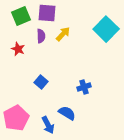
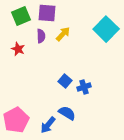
blue square: moved 24 px right, 1 px up
pink pentagon: moved 2 px down
blue arrow: rotated 66 degrees clockwise
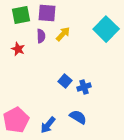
green square: moved 1 px up; rotated 12 degrees clockwise
blue semicircle: moved 11 px right, 4 px down
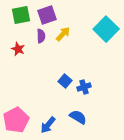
purple square: moved 2 px down; rotated 24 degrees counterclockwise
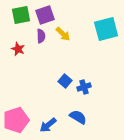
purple square: moved 2 px left
cyan square: rotated 30 degrees clockwise
yellow arrow: rotated 91 degrees clockwise
pink pentagon: rotated 10 degrees clockwise
blue arrow: rotated 12 degrees clockwise
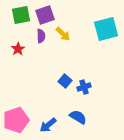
red star: rotated 16 degrees clockwise
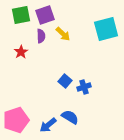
red star: moved 3 px right, 3 px down
blue semicircle: moved 8 px left
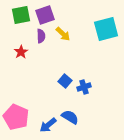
pink pentagon: moved 3 px up; rotated 30 degrees counterclockwise
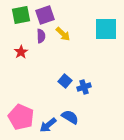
cyan square: rotated 15 degrees clockwise
pink pentagon: moved 5 px right
